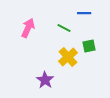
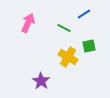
blue line: moved 1 px down; rotated 32 degrees counterclockwise
pink arrow: moved 5 px up
yellow cross: rotated 18 degrees counterclockwise
purple star: moved 4 px left, 1 px down
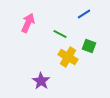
green line: moved 4 px left, 6 px down
green square: rotated 32 degrees clockwise
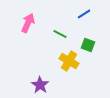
green square: moved 1 px left, 1 px up
yellow cross: moved 1 px right, 4 px down
purple star: moved 1 px left, 4 px down
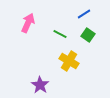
green square: moved 10 px up; rotated 16 degrees clockwise
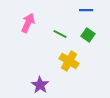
blue line: moved 2 px right, 4 px up; rotated 32 degrees clockwise
